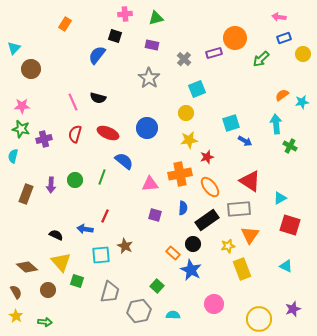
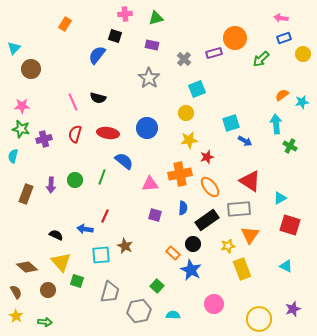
pink arrow at (279, 17): moved 2 px right, 1 px down
red ellipse at (108, 133): rotated 15 degrees counterclockwise
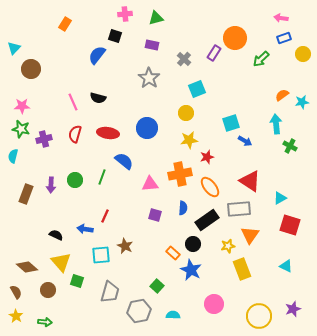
purple rectangle at (214, 53): rotated 42 degrees counterclockwise
yellow circle at (259, 319): moved 3 px up
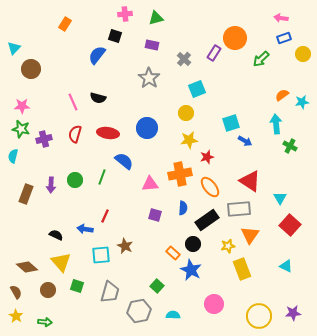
cyan triangle at (280, 198): rotated 32 degrees counterclockwise
red square at (290, 225): rotated 25 degrees clockwise
green square at (77, 281): moved 5 px down
purple star at (293, 309): moved 4 px down; rotated 14 degrees clockwise
